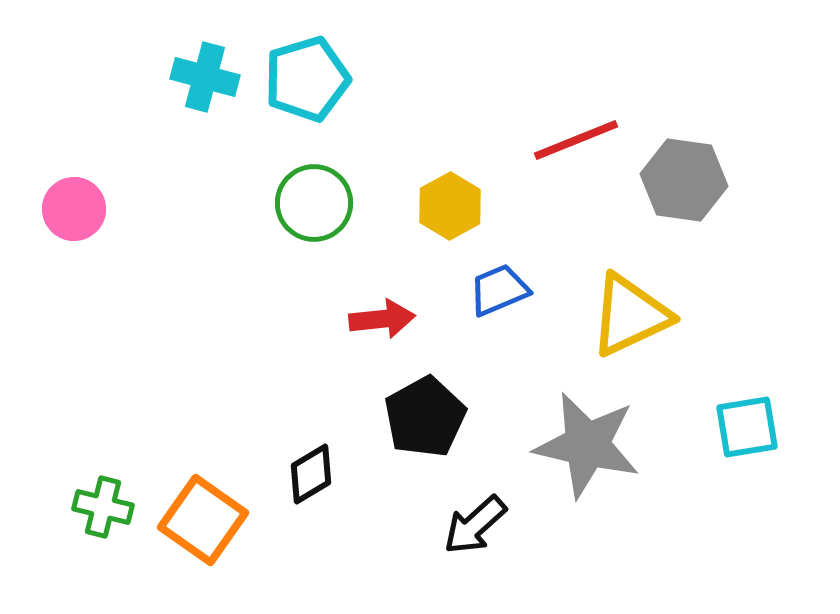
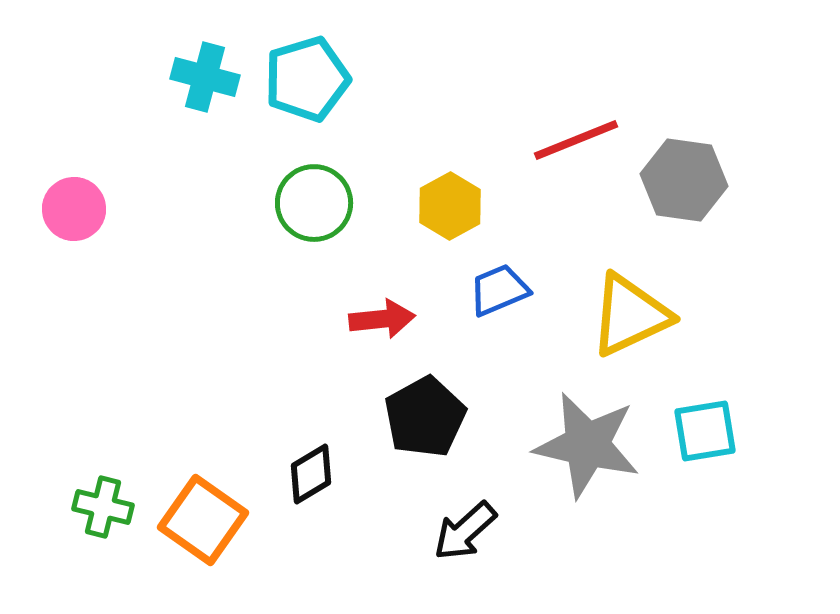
cyan square: moved 42 px left, 4 px down
black arrow: moved 10 px left, 6 px down
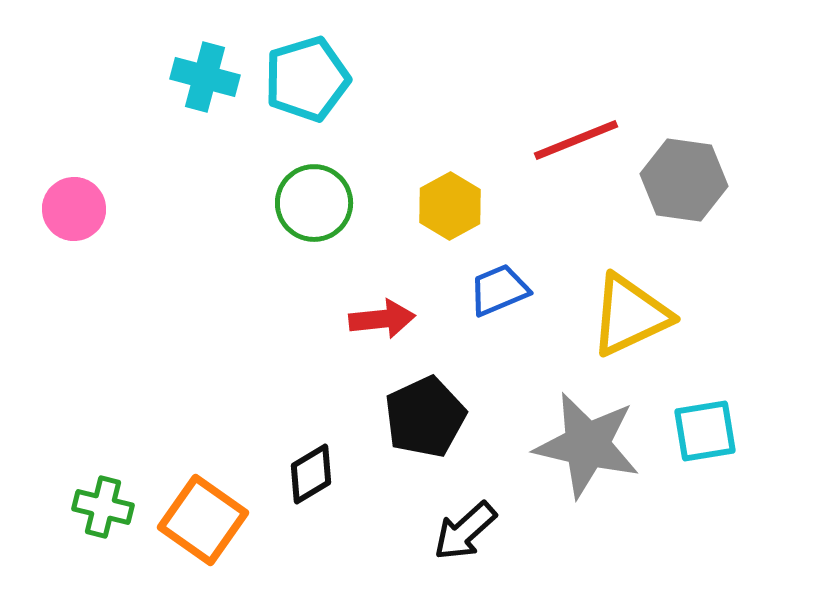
black pentagon: rotated 4 degrees clockwise
